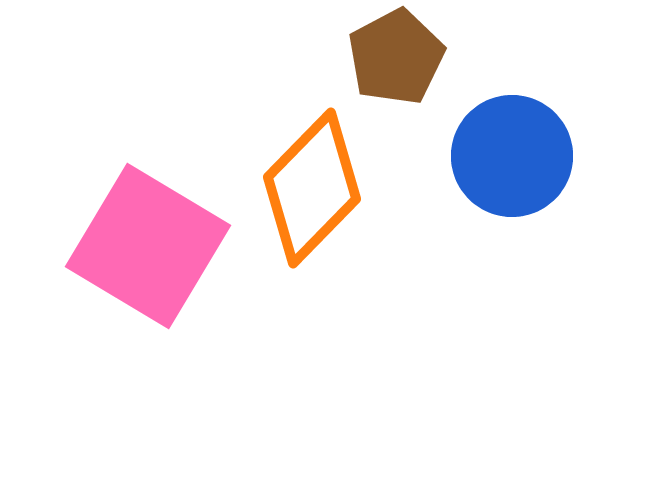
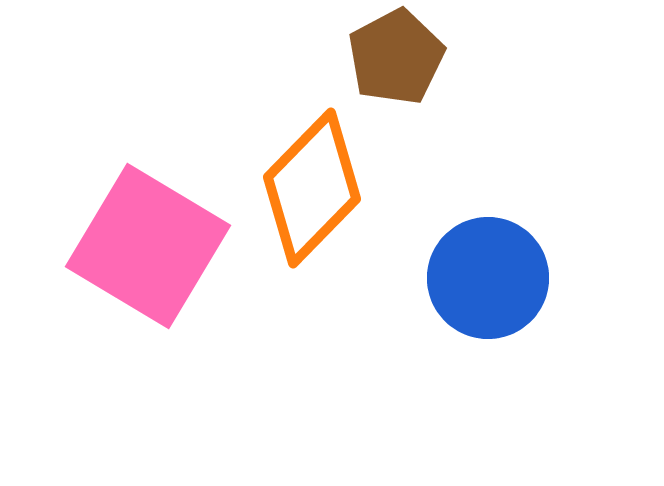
blue circle: moved 24 px left, 122 px down
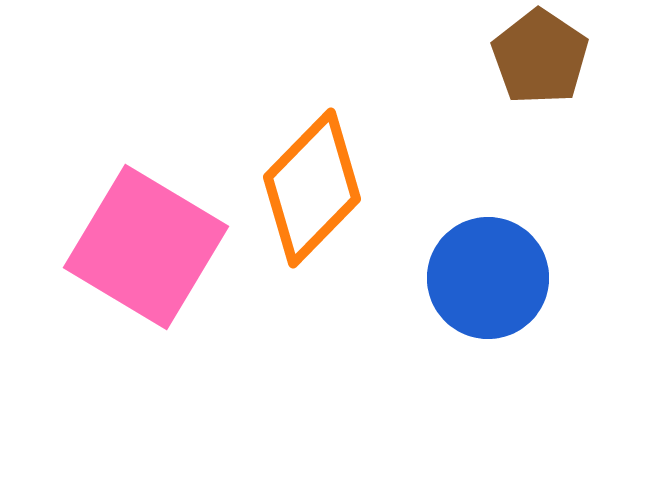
brown pentagon: moved 144 px right; rotated 10 degrees counterclockwise
pink square: moved 2 px left, 1 px down
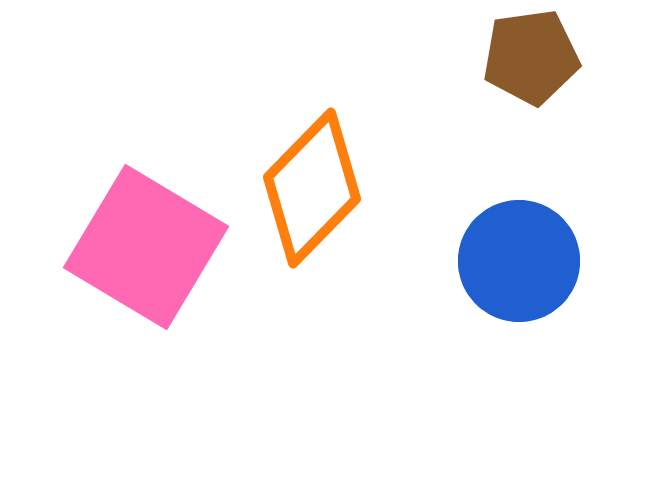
brown pentagon: moved 9 px left; rotated 30 degrees clockwise
blue circle: moved 31 px right, 17 px up
